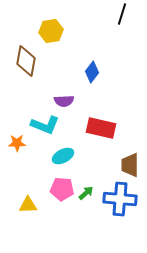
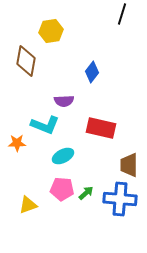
brown trapezoid: moved 1 px left
yellow triangle: rotated 18 degrees counterclockwise
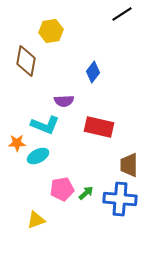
black line: rotated 40 degrees clockwise
blue diamond: moved 1 px right
red rectangle: moved 2 px left, 1 px up
cyan ellipse: moved 25 px left
pink pentagon: rotated 15 degrees counterclockwise
yellow triangle: moved 8 px right, 15 px down
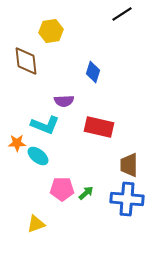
brown diamond: rotated 16 degrees counterclockwise
blue diamond: rotated 20 degrees counterclockwise
cyan ellipse: rotated 65 degrees clockwise
pink pentagon: rotated 10 degrees clockwise
blue cross: moved 7 px right
yellow triangle: moved 4 px down
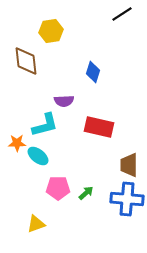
cyan L-shape: rotated 36 degrees counterclockwise
pink pentagon: moved 4 px left, 1 px up
